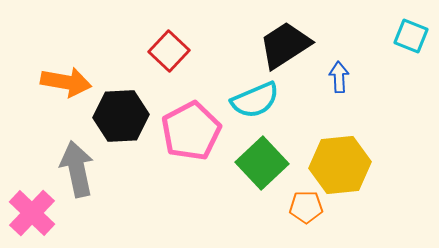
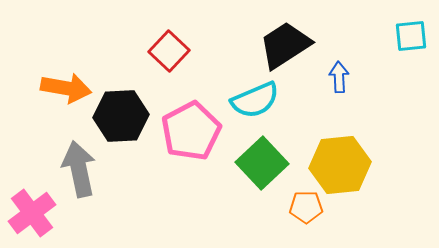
cyan square: rotated 28 degrees counterclockwise
orange arrow: moved 6 px down
gray arrow: moved 2 px right
pink cross: rotated 9 degrees clockwise
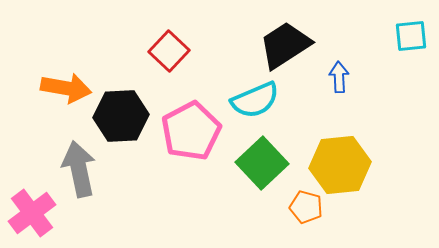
orange pentagon: rotated 16 degrees clockwise
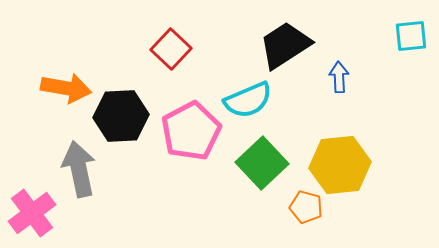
red square: moved 2 px right, 2 px up
cyan semicircle: moved 7 px left
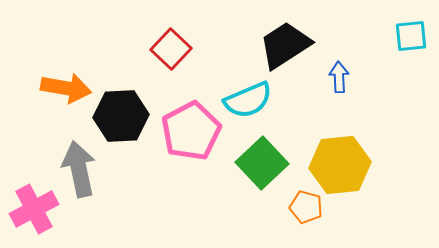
pink cross: moved 2 px right, 4 px up; rotated 9 degrees clockwise
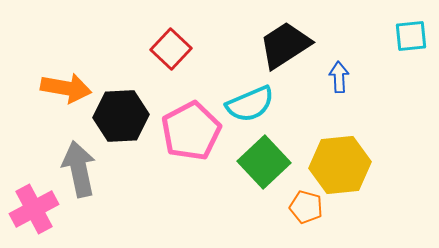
cyan semicircle: moved 2 px right, 4 px down
green square: moved 2 px right, 1 px up
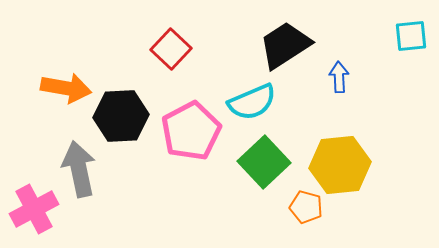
cyan semicircle: moved 2 px right, 2 px up
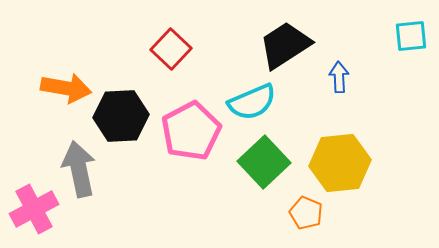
yellow hexagon: moved 2 px up
orange pentagon: moved 6 px down; rotated 8 degrees clockwise
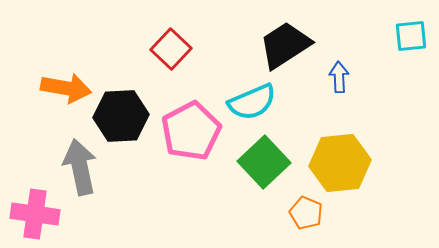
gray arrow: moved 1 px right, 2 px up
pink cross: moved 1 px right, 5 px down; rotated 36 degrees clockwise
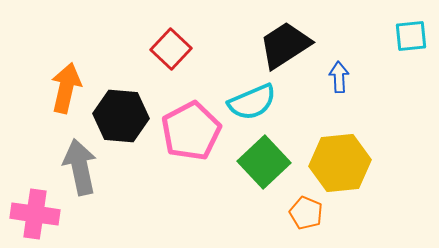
orange arrow: rotated 87 degrees counterclockwise
black hexagon: rotated 8 degrees clockwise
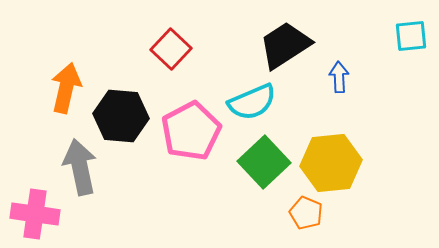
yellow hexagon: moved 9 px left
